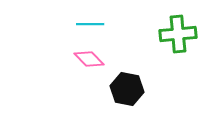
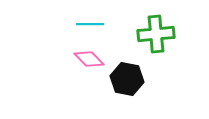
green cross: moved 22 px left
black hexagon: moved 10 px up
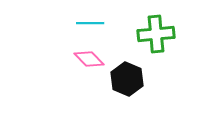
cyan line: moved 1 px up
black hexagon: rotated 12 degrees clockwise
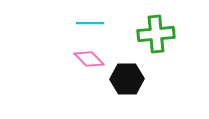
black hexagon: rotated 24 degrees counterclockwise
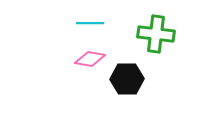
green cross: rotated 12 degrees clockwise
pink diamond: moved 1 px right; rotated 36 degrees counterclockwise
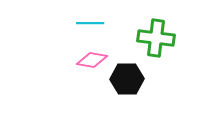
green cross: moved 4 px down
pink diamond: moved 2 px right, 1 px down
